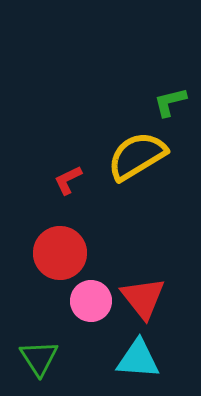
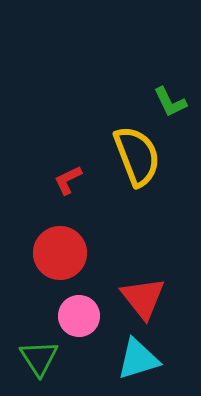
green L-shape: rotated 102 degrees counterclockwise
yellow semicircle: rotated 100 degrees clockwise
pink circle: moved 12 px left, 15 px down
cyan triangle: rotated 21 degrees counterclockwise
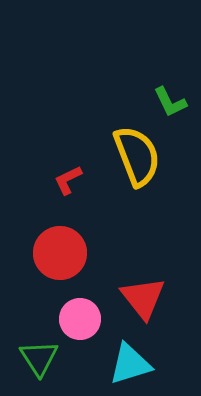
pink circle: moved 1 px right, 3 px down
cyan triangle: moved 8 px left, 5 px down
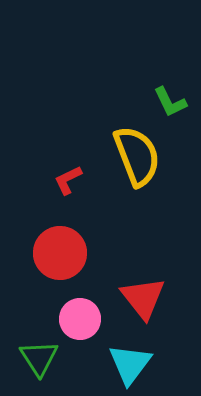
cyan triangle: rotated 36 degrees counterclockwise
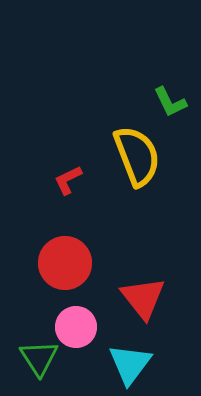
red circle: moved 5 px right, 10 px down
pink circle: moved 4 px left, 8 px down
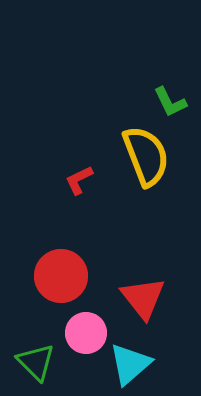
yellow semicircle: moved 9 px right
red L-shape: moved 11 px right
red circle: moved 4 px left, 13 px down
pink circle: moved 10 px right, 6 px down
green triangle: moved 3 px left, 4 px down; rotated 12 degrees counterclockwise
cyan triangle: rotated 12 degrees clockwise
